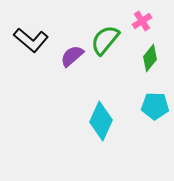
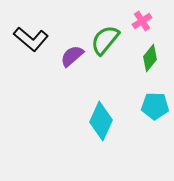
black L-shape: moved 1 px up
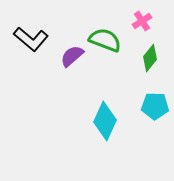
green semicircle: rotated 72 degrees clockwise
cyan diamond: moved 4 px right
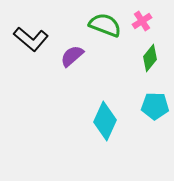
green semicircle: moved 15 px up
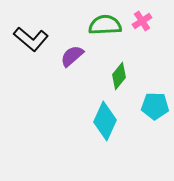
green semicircle: rotated 24 degrees counterclockwise
green diamond: moved 31 px left, 18 px down
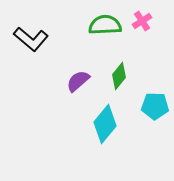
purple semicircle: moved 6 px right, 25 px down
cyan diamond: moved 3 px down; rotated 15 degrees clockwise
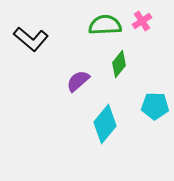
green diamond: moved 12 px up
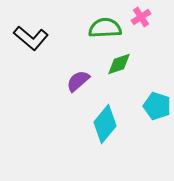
pink cross: moved 1 px left, 4 px up
green semicircle: moved 3 px down
black L-shape: moved 1 px up
green diamond: rotated 32 degrees clockwise
cyan pentagon: moved 2 px right; rotated 16 degrees clockwise
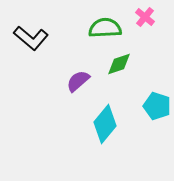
pink cross: moved 4 px right; rotated 18 degrees counterclockwise
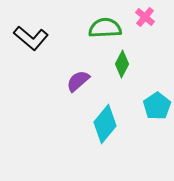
green diamond: moved 3 px right; rotated 44 degrees counterclockwise
cyan pentagon: rotated 20 degrees clockwise
